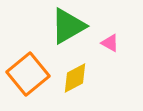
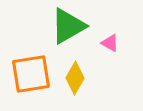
orange square: moved 3 px right; rotated 30 degrees clockwise
yellow diamond: rotated 32 degrees counterclockwise
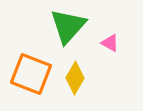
green triangle: rotated 18 degrees counterclockwise
orange square: rotated 30 degrees clockwise
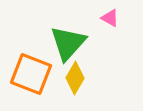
green triangle: moved 17 px down
pink triangle: moved 25 px up
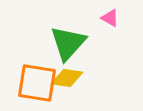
orange square: moved 6 px right, 9 px down; rotated 12 degrees counterclockwise
yellow diamond: moved 8 px left; rotated 68 degrees clockwise
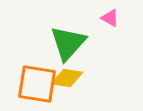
orange square: moved 1 px down
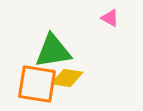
green triangle: moved 15 px left, 8 px down; rotated 39 degrees clockwise
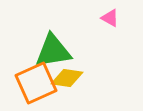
orange square: moved 1 px left, 1 px up; rotated 33 degrees counterclockwise
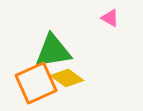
yellow diamond: rotated 28 degrees clockwise
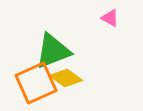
green triangle: rotated 12 degrees counterclockwise
yellow diamond: moved 1 px left
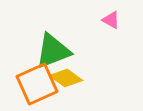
pink triangle: moved 1 px right, 2 px down
orange square: moved 1 px right, 1 px down
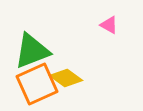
pink triangle: moved 2 px left, 5 px down
green triangle: moved 21 px left
